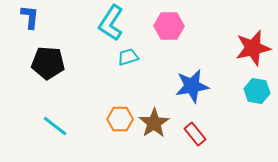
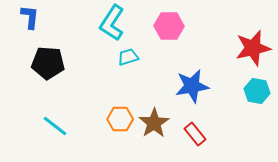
cyan L-shape: moved 1 px right
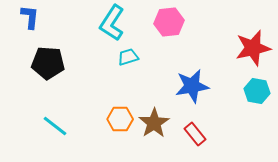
pink hexagon: moved 4 px up; rotated 8 degrees counterclockwise
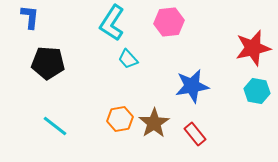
cyan trapezoid: moved 2 px down; rotated 115 degrees counterclockwise
orange hexagon: rotated 10 degrees counterclockwise
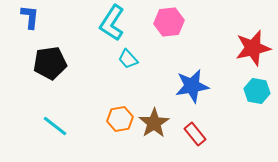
black pentagon: moved 2 px right; rotated 12 degrees counterclockwise
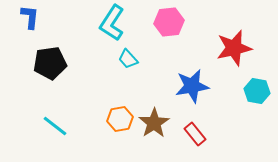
red star: moved 19 px left
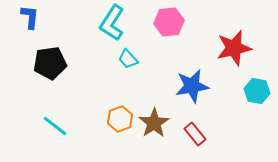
orange hexagon: rotated 10 degrees counterclockwise
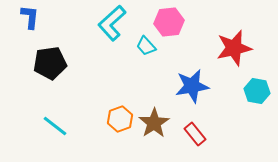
cyan L-shape: rotated 15 degrees clockwise
cyan trapezoid: moved 18 px right, 13 px up
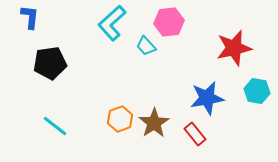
blue star: moved 15 px right, 12 px down
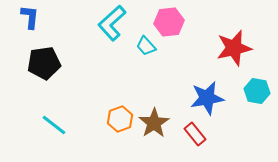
black pentagon: moved 6 px left
cyan line: moved 1 px left, 1 px up
